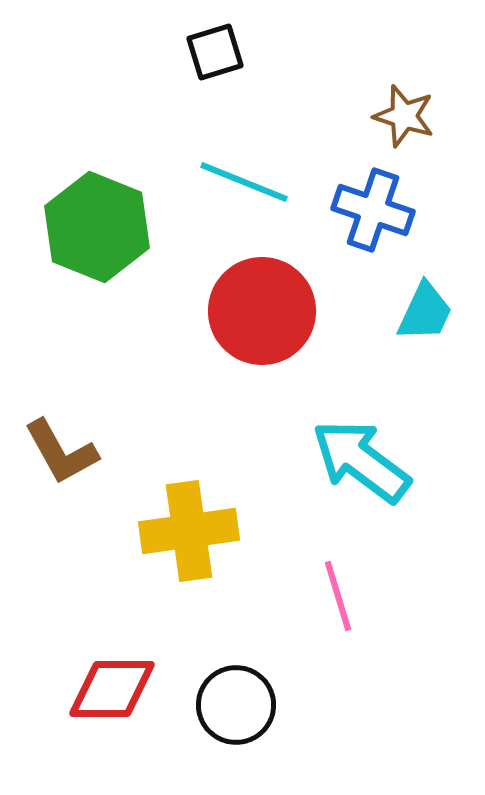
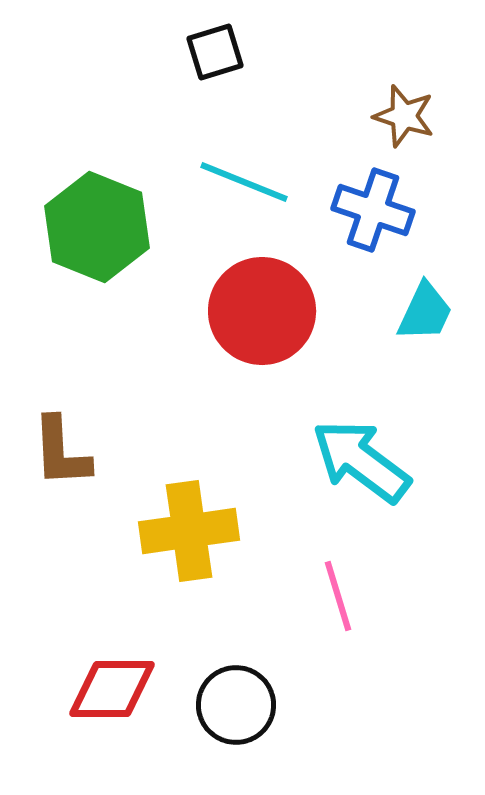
brown L-shape: rotated 26 degrees clockwise
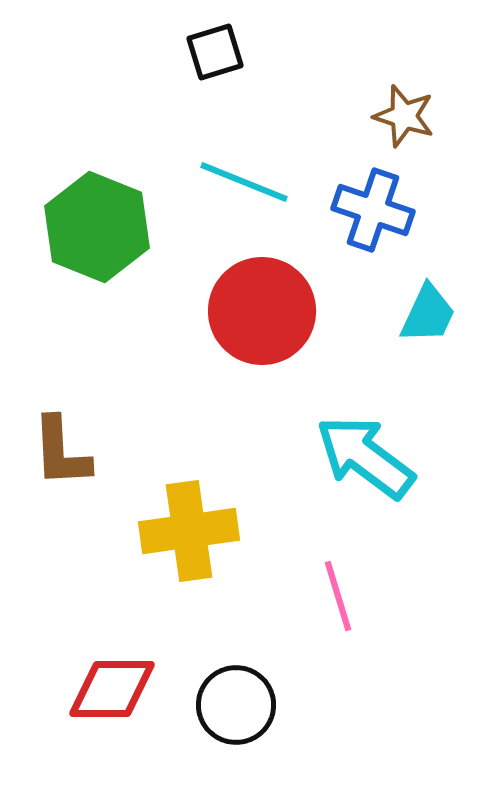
cyan trapezoid: moved 3 px right, 2 px down
cyan arrow: moved 4 px right, 4 px up
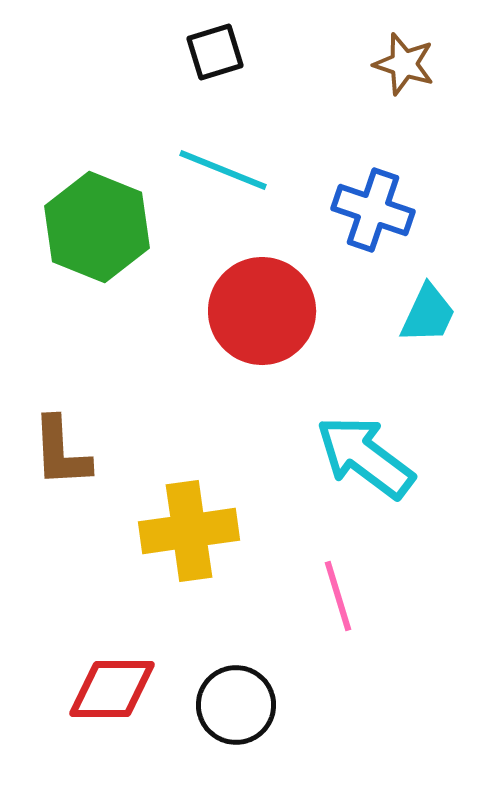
brown star: moved 52 px up
cyan line: moved 21 px left, 12 px up
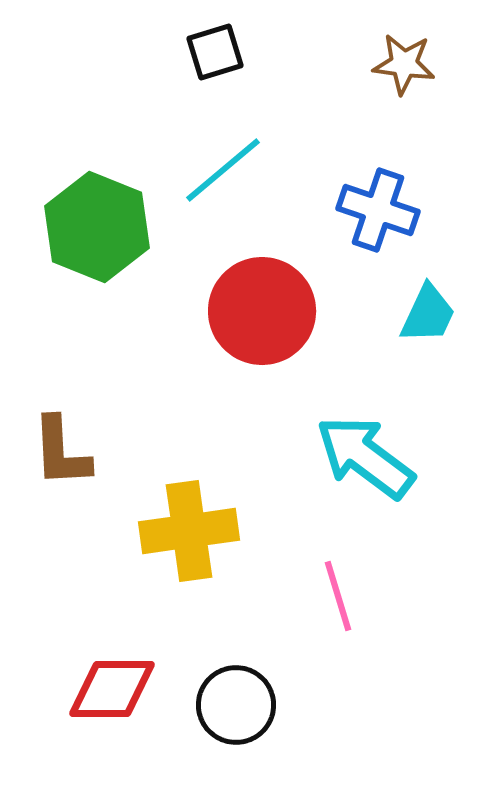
brown star: rotated 10 degrees counterclockwise
cyan line: rotated 62 degrees counterclockwise
blue cross: moved 5 px right
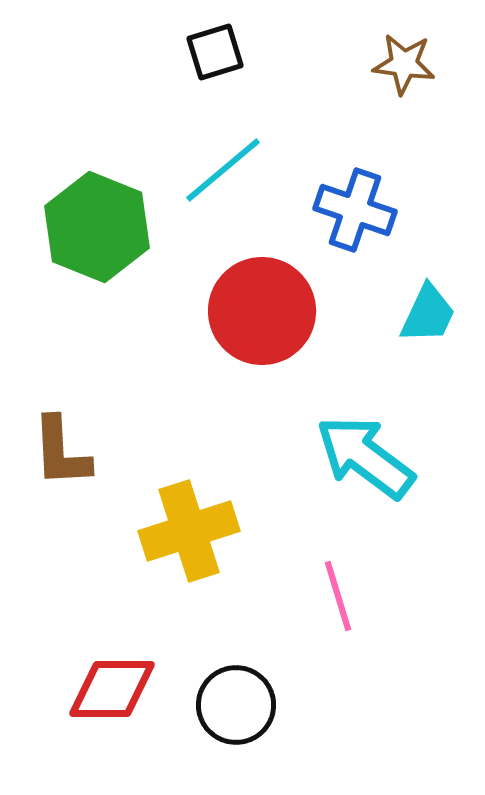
blue cross: moved 23 px left
yellow cross: rotated 10 degrees counterclockwise
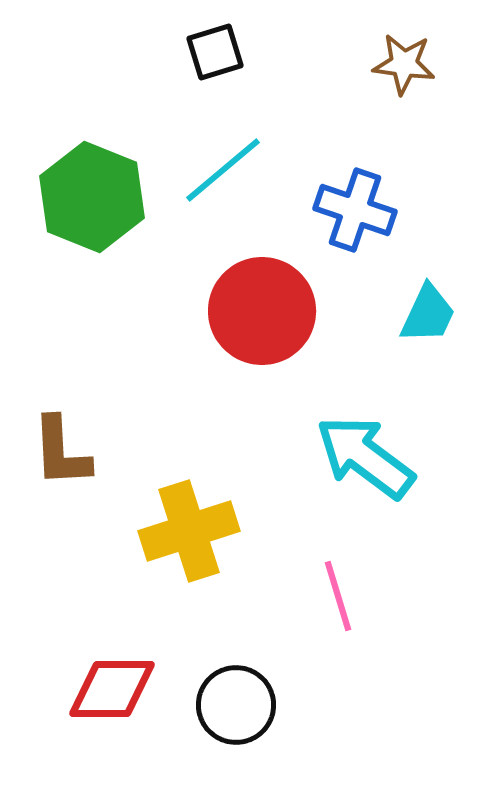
green hexagon: moved 5 px left, 30 px up
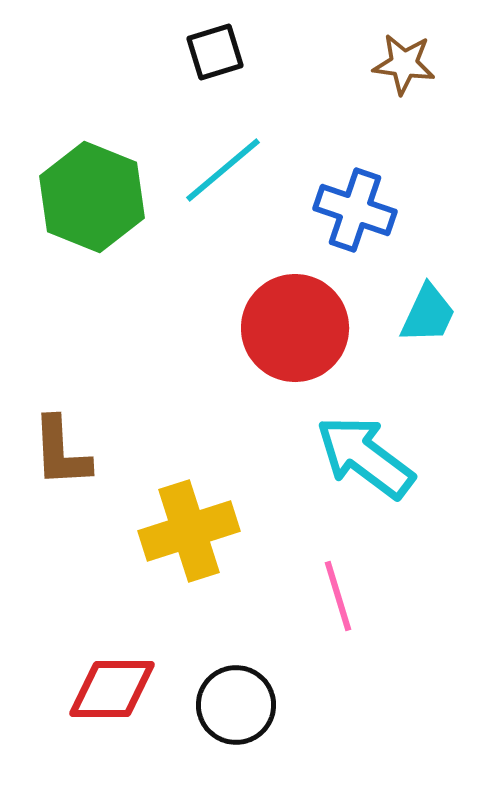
red circle: moved 33 px right, 17 px down
